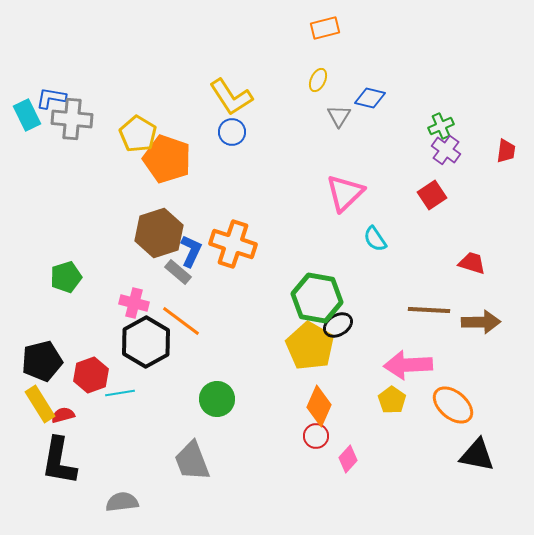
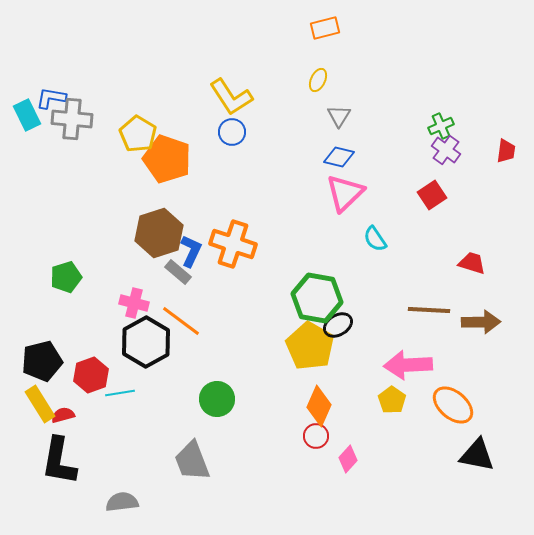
blue diamond at (370, 98): moved 31 px left, 59 px down
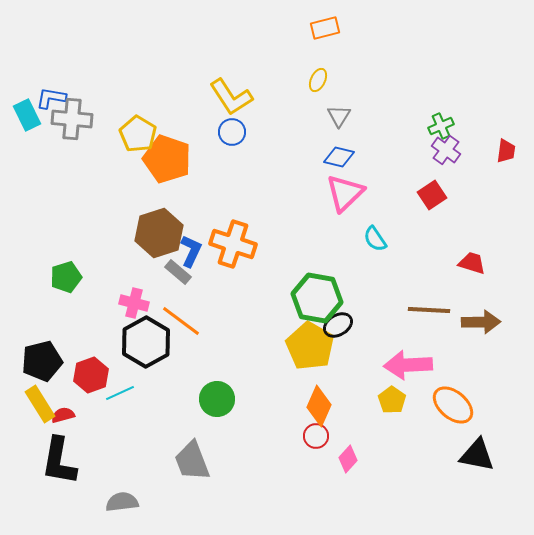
cyan line at (120, 393): rotated 16 degrees counterclockwise
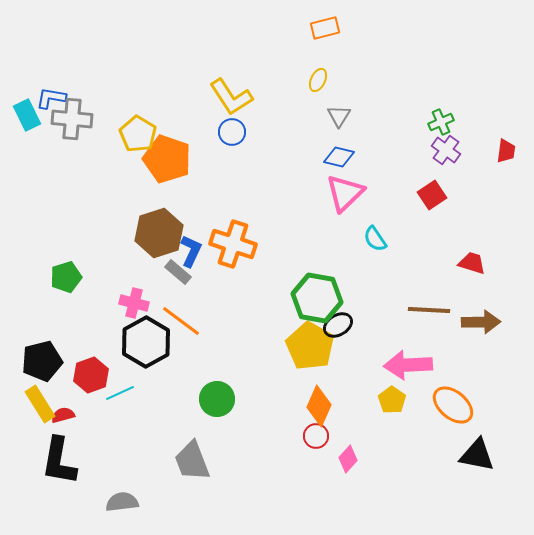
green cross at (441, 126): moved 4 px up
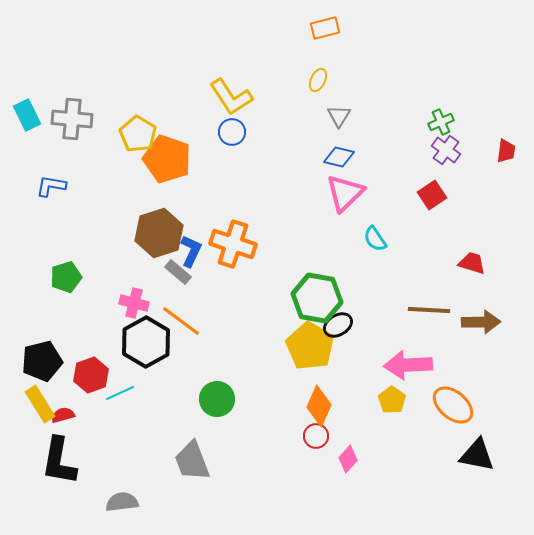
blue L-shape at (51, 98): moved 88 px down
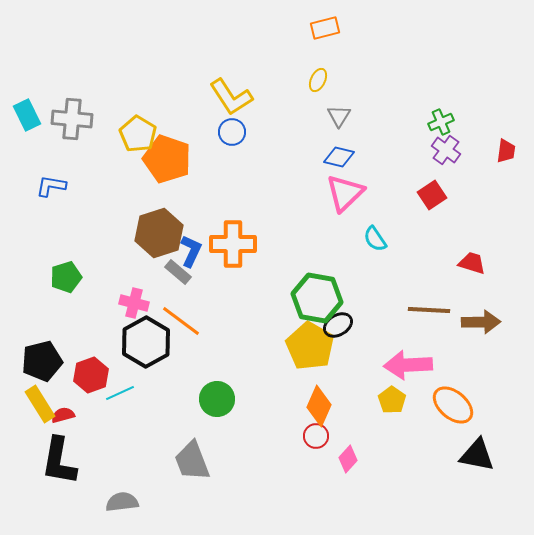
orange cross at (233, 244): rotated 18 degrees counterclockwise
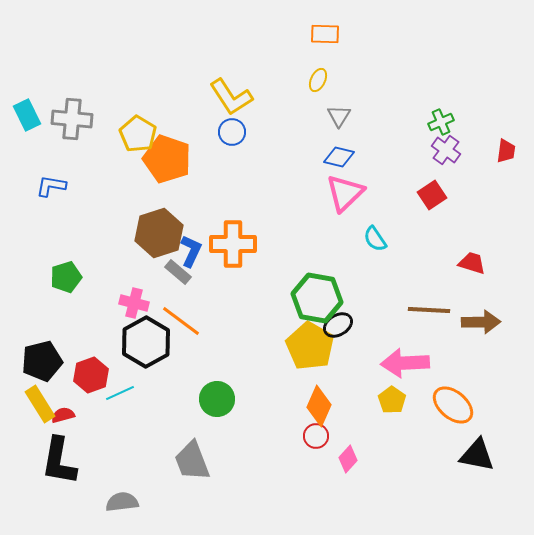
orange rectangle at (325, 28): moved 6 px down; rotated 16 degrees clockwise
pink arrow at (408, 365): moved 3 px left, 2 px up
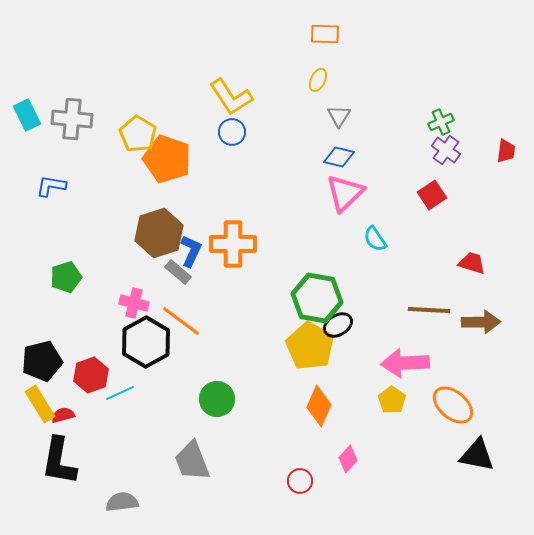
red circle at (316, 436): moved 16 px left, 45 px down
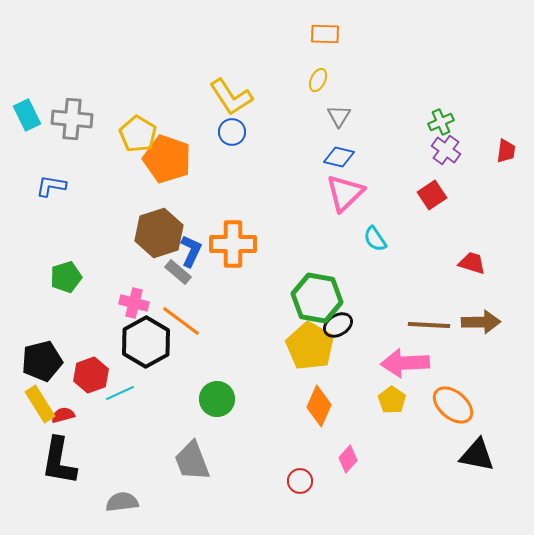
brown line at (429, 310): moved 15 px down
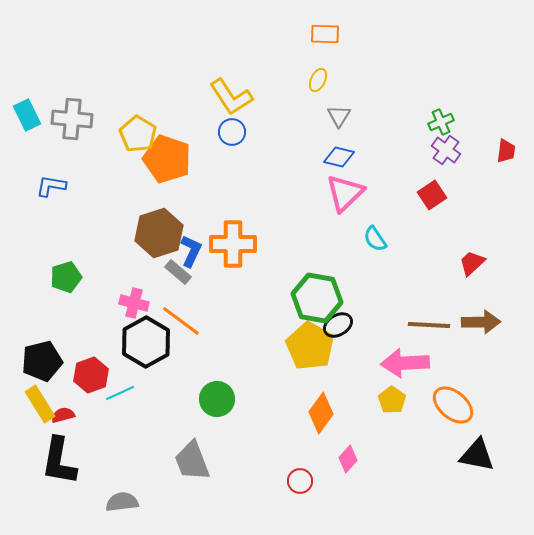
red trapezoid at (472, 263): rotated 60 degrees counterclockwise
orange diamond at (319, 406): moved 2 px right, 7 px down; rotated 12 degrees clockwise
